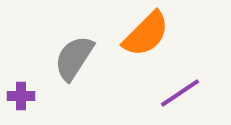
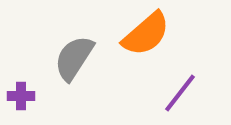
orange semicircle: rotated 4 degrees clockwise
purple line: rotated 18 degrees counterclockwise
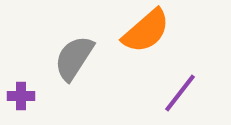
orange semicircle: moved 3 px up
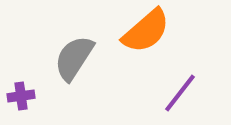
purple cross: rotated 8 degrees counterclockwise
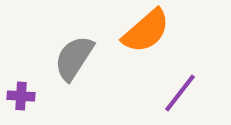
purple cross: rotated 12 degrees clockwise
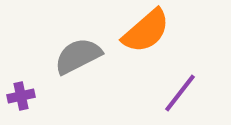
gray semicircle: moved 4 px right, 2 px up; rotated 30 degrees clockwise
purple cross: rotated 16 degrees counterclockwise
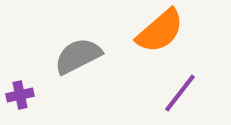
orange semicircle: moved 14 px right
purple cross: moved 1 px left, 1 px up
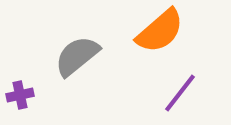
gray semicircle: moved 1 px left; rotated 12 degrees counterclockwise
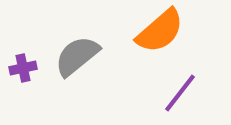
purple cross: moved 3 px right, 27 px up
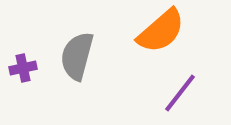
orange semicircle: moved 1 px right
gray semicircle: rotated 36 degrees counterclockwise
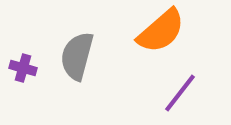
purple cross: rotated 28 degrees clockwise
